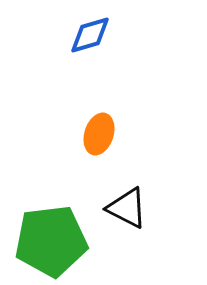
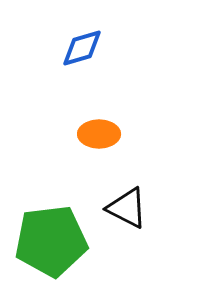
blue diamond: moved 8 px left, 13 px down
orange ellipse: rotated 72 degrees clockwise
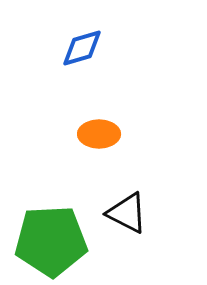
black triangle: moved 5 px down
green pentagon: rotated 4 degrees clockwise
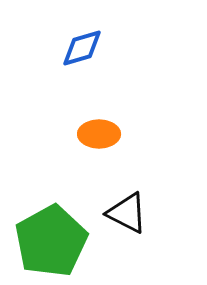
green pentagon: rotated 26 degrees counterclockwise
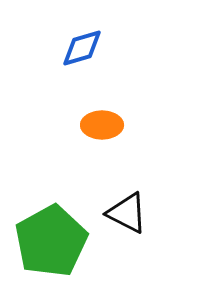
orange ellipse: moved 3 px right, 9 px up
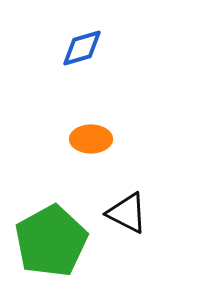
orange ellipse: moved 11 px left, 14 px down
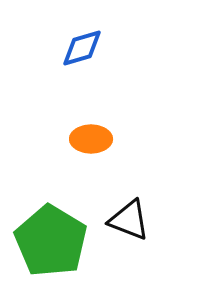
black triangle: moved 2 px right, 7 px down; rotated 6 degrees counterclockwise
green pentagon: rotated 12 degrees counterclockwise
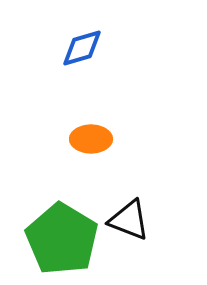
green pentagon: moved 11 px right, 2 px up
